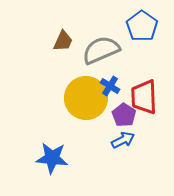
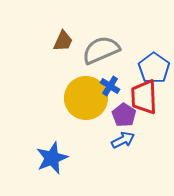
blue pentagon: moved 12 px right, 42 px down
blue star: rotated 28 degrees counterclockwise
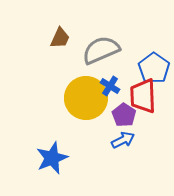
brown trapezoid: moved 3 px left, 3 px up
red trapezoid: moved 1 px left, 1 px up
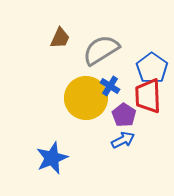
gray semicircle: rotated 9 degrees counterclockwise
blue pentagon: moved 2 px left
red trapezoid: moved 5 px right
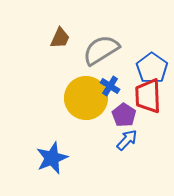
blue arrow: moved 4 px right; rotated 20 degrees counterclockwise
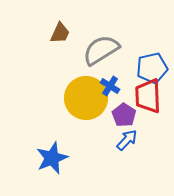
brown trapezoid: moved 5 px up
blue pentagon: rotated 24 degrees clockwise
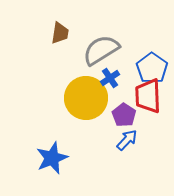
brown trapezoid: rotated 15 degrees counterclockwise
blue pentagon: rotated 24 degrees counterclockwise
blue cross: moved 8 px up; rotated 24 degrees clockwise
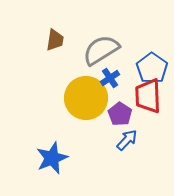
brown trapezoid: moved 5 px left, 7 px down
purple pentagon: moved 4 px left, 1 px up
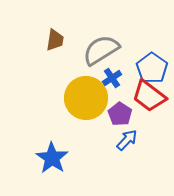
blue cross: moved 2 px right
red trapezoid: moved 1 px right; rotated 51 degrees counterclockwise
blue star: rotated 16 degrees counterclockwise
